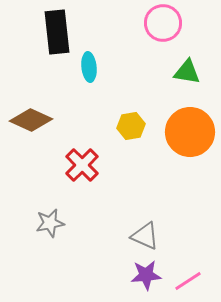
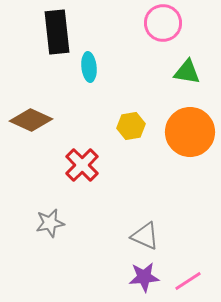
purple star: moved 2 px left, 2 px down
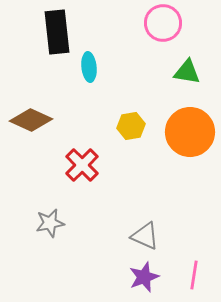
purple star: rotated 16 degrees counterclockwise
pink line: moved 6 px right, 6 px up; rotated 48 degrees counterclockwise
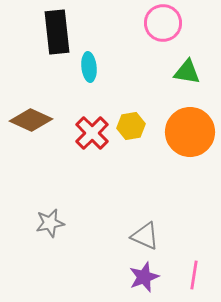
red cross: moved 10 px right, 32 px up
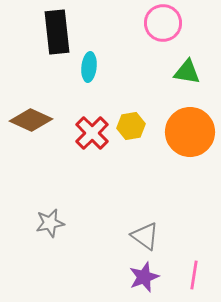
cyan ellipse: rotated 12 degrees clockwise
gray triangle: rotated 12 degrees clockwise
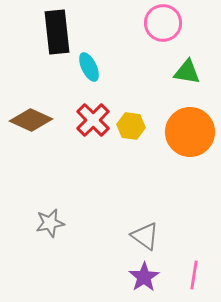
cyan ellipse: rotated 32 degrees counterclockwise
yellow hexagon: rotated 16 degrees clockwise
red cross: moved 1 px right, 13 px up
purple star: rotated 12 degrees counterclockwise
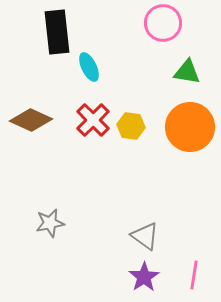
orange circle: moved 5 px up
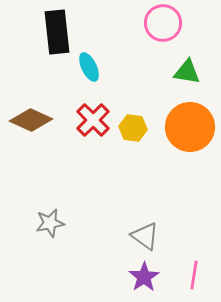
yellow hexagon: moved 2 px right, 2 px down
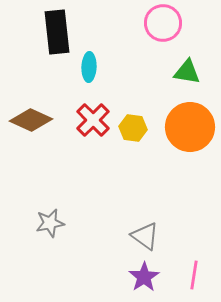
cyan ellipse: rotated 28 degrees clockwise
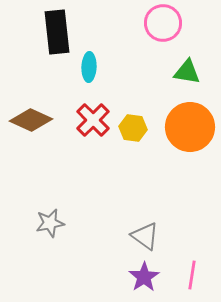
pink line: moved 2 px left
